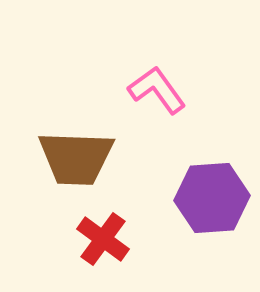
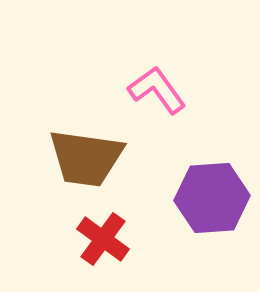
brown trapezoid: moved 10 px right; rotated 6 degrees clockwise
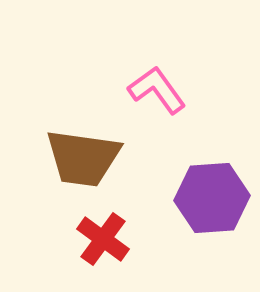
brown trapezoid: moved 3 px left
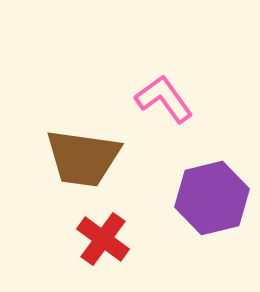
pink L-shape: moved 7 px right, 9 px down
purple hexagon: rotated 10 degrees counterclockwise
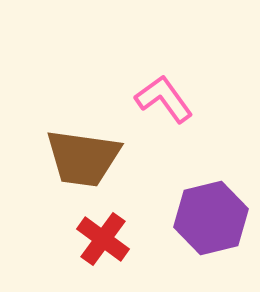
purple hexagon: moved 1 px left, 20 px down
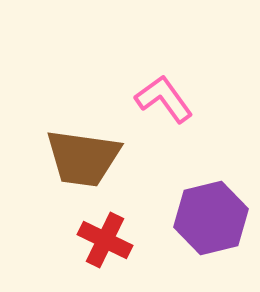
red cross: moved 2 px right, 1 px down; rotated 10 degrees counterclockwise
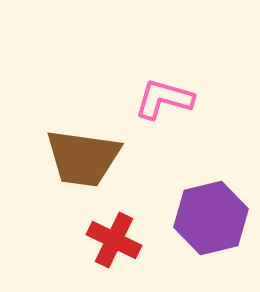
pink L-shape: rotated 38 degrees counterclockwise
red cross: moved 9 px right
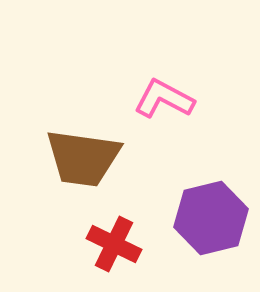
pink L-shape: rotated 12 degrees clockwise
red cross: moved 4 px down
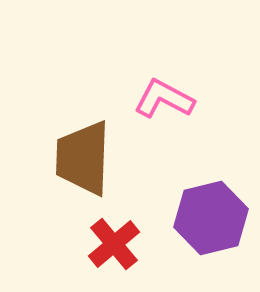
brown trapezoid: rotated 84 degrees clockwise
red cross: rotated 24 degrees clockwise
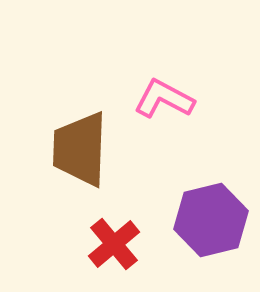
brown trapezoid: moved 3 px left, 9 px up
purple hexagon: moved 2 px down
